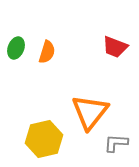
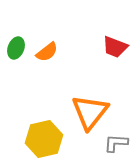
orange semicircle: rotated 35 degrees clockwise
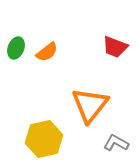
orange triangle: moved 7 px up
gray L-shape: rotated 25 degrees clockwise
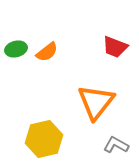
green ellipse: moved 1 px down; rotated 55 degrees clockwise
orange triangle: moved 6 px right, 3 px up
gray L-shape: moved 2 px down
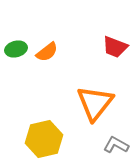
orange triangle: moved 1 px left, 1 px down
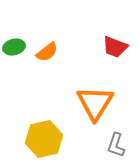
green ellipse: moved 2 px left, 2 px up
orange triangle: rotated 6 degrees counterclockwise
gray L-shape: rotated 100 degrees counterclockwise
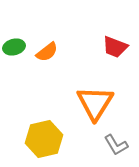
gray L-shape: rotated 50 degrees counterclockwise
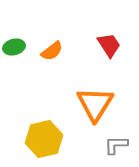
red trapezoid: moved 6 px left, 2 px up; rotated 144 degrees counterclockwise
orange semicircle: moved 5 px right, 1 px up
orange triangle: moved 1 px down
gray L-shape: rotated 120 degrees clockwise
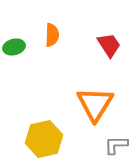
orange semicircle: moved 16 px up; rotated 50 degrees counterclockwise
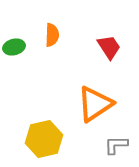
red trapezoid: moved 2 px down
orange triangle: rotated 24 degrees clockwise
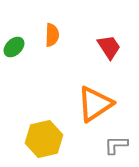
green ellipse: rotated 30 degrees counterclockwise
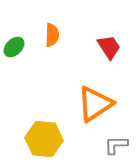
yellow hexagon: rotated 18 degrees clockwise
